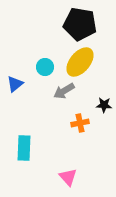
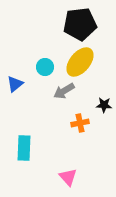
black pentagon: rotated 16 degrees counterclockwise
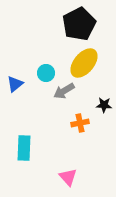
black pentagon: moved 1 px left; rotated 20 degrees counterclockwise
yellow ellipse: moved 4 px right, 1 px down
cyan circle: moved 1 px right, 6 px down
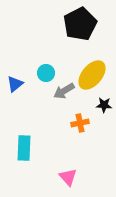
black pentagon: moved 1 px right
yellow ellipse: moved 8 px right, 12 px down
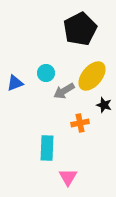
black pentagon: moved 5 px down
yellow ellipse: moved 1 px down
blue triangle: moved 1 px up; rotated 18 degrees clockwise
black star: rotated 14 degrees clockwise
cyan rectangle: moved 23 px right
pink triangle: rotated 12 degrees clockwise
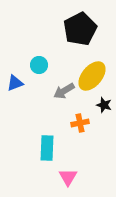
cyan circle: moved 7 px left, 8 px up
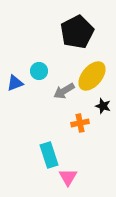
black pentagon: moved 3 px left, 3 px down
cyan circle: moved 6 px down
black star: moved 1 px left, 1 px down
cyan rectangle: moved 2 px right, 7 px down; rotated 20 degrees counterclockwise
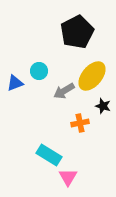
cyan rectangle: rotated 40 degrees counterclockwise
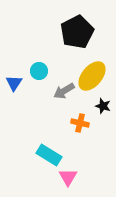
blue triangle: moved 1 px left; rotated 36 degrees counterclockwise
orange cross: rotated 24 degrees clockwise
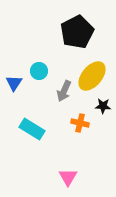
gray arrow: rotated 35 degrees counterclockwise
black star: rotated 14 degrees counterclockwise
cyan rectangle: moved 17 px left, 26 px up
